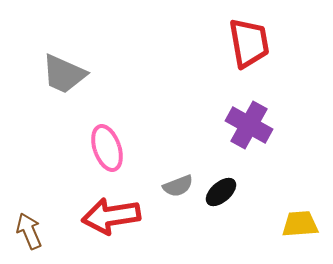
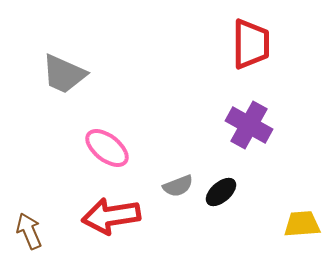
red trapezoid: moved 2 px right, 1 px down; rotated 10 degrees clockwise
pink ellipse: rotated 33 degrees counterclockwise
yellow trapezoid: moved 2 px right
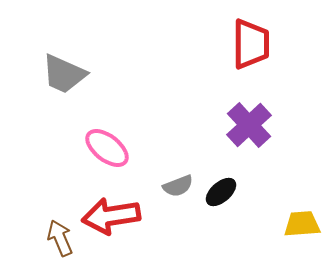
purple cross: rotated 18 degrees clockwise
brown arrow: moved 31 px right, 7 px down
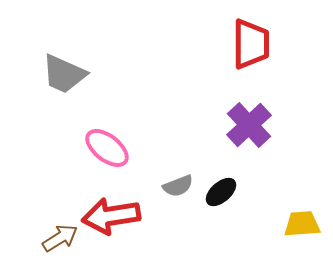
brown arrow: rotated 81 degrees clockwise
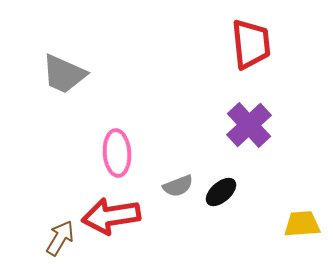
red trapezoid: rotated 6 degrees counterclockwise
pink ellipse: moved 10 px right, 5 px down; rotated 48 degrees clockwise
brown arrow: rotated 27 degrees counterclockwise
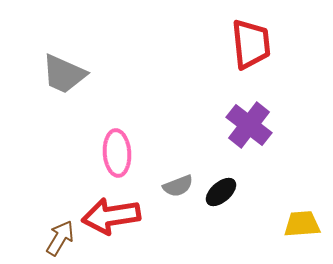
purple cross: rotated 9 degrees counterclockwise
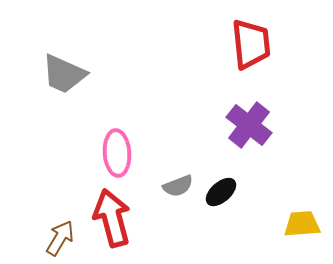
red arrow: moved 1 px right, 2 px down; rotated 84 degrees clockwise
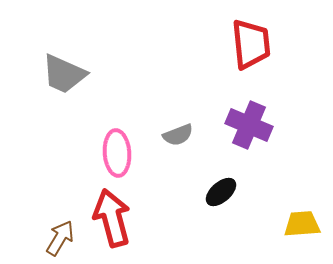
purple cross: rotated 15 degrees counterclockwise
gray semicircle: moved 51 px up
